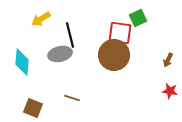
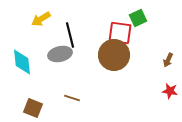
cyan diamond: rotated 12 degrees counterclockwise
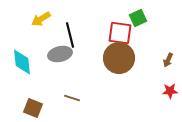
brown circle: moved 5 px right, 3 px down
red star: rotated 14 degrees counterclockwise
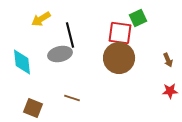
brown arrow: rotated 48 degrees counterclockwise
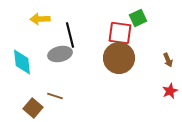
yellow arrow: moved 1 px left; rotated 30 degrees clockwise
red star: rotated 21 degrees counterclockwise
brown line: moved 17 px left, 2 px up
brown square: rotated 18 degrees clockwise
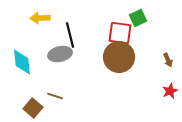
yellow arrow: moved 1 px up
brown circle: moved 1 px up
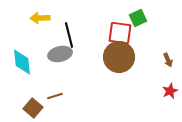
black line: moved 1 px left
brown line: rotated 35 degrees counterclockwise
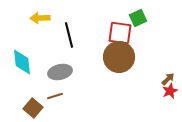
gray ellipse: moved 18 px down
brown arrow: moved 19 px down; rotated 112 degrees counterclockwise
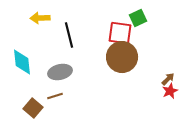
brown circle: moved 3 px right
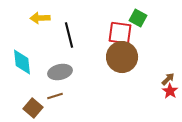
green square: rotated 36 degrees counterclockwise
red star: rotated 14 degrees counterclockwise
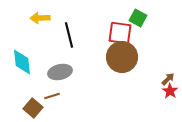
brown line: moved 3 px left
